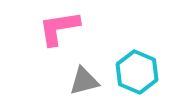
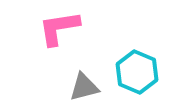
gray triangle: moved 6 px down
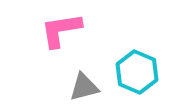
pink L-shape: moved 2 px right, 2 px down
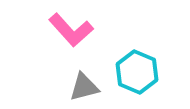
pink L-shape: moved 10 px right; rotated 123 degrees counterclockwise
